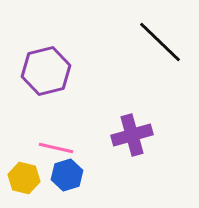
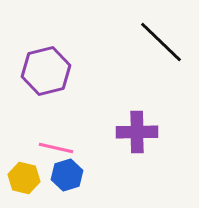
black line: moved 1 px right
purple cross: moved 5 px right, 3 px up; rotated 15 degrees clockwise
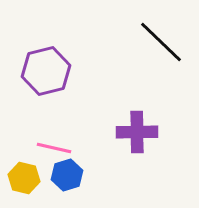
pink line: moved 2 px left
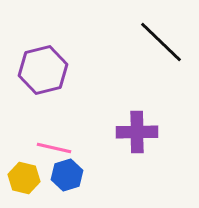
purple hexagon: moved 3 px left, 1 px up
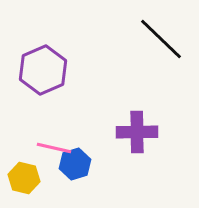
black line: moved 3 px up
purple hexagon: rotated 9 degrees counterclockwise
blue hexagon: moved 8 px right, 11 px up
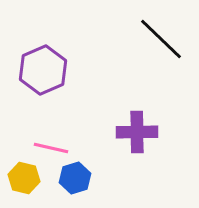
pink line: moved 3 px left
blue hexagon: moved 14 px down
